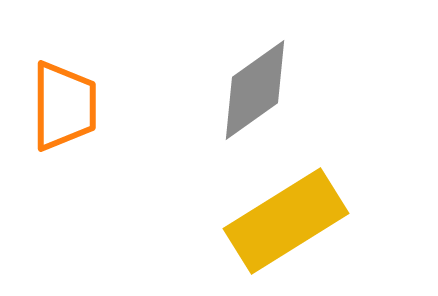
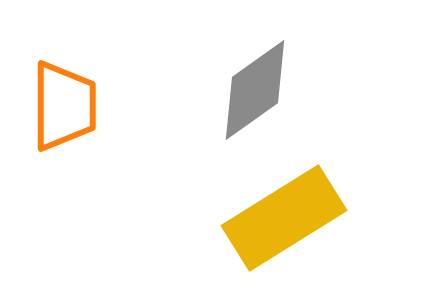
yellow rectangle: moved 2 px left, 3 px up
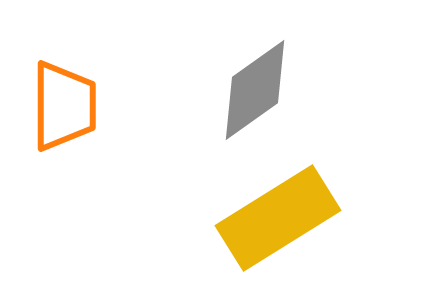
yellow rectangle: moved 6 px left
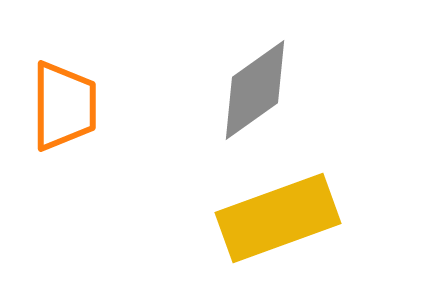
yellow rectangle: rotated 12 degrees clockwise
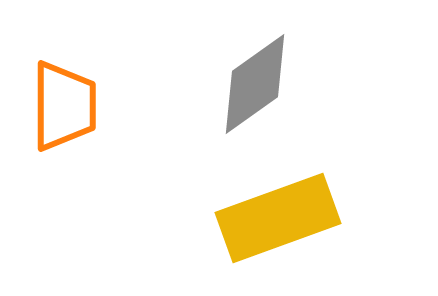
gray diamond: moved 6 px up
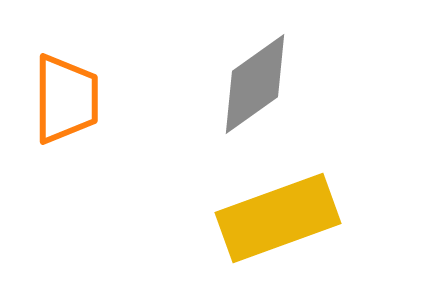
orange trapezoid: moved 2 px right, 7 px up
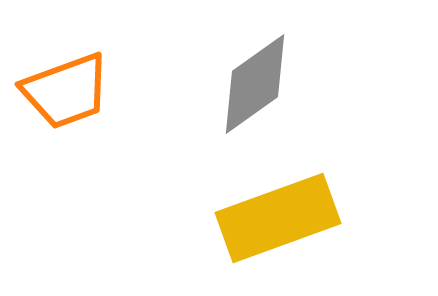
orange trapezoid: moved 8 px up; rotated 70 degrees clockwise
